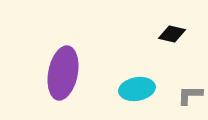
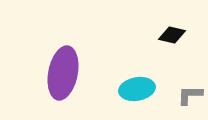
black diamond: moved 1 px down
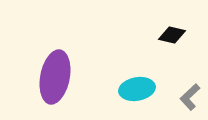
purple ellipse: moved 8 px left, 4 px down
gray L-shape: moved 2 px down; rotated 44 degrees counterclockwise
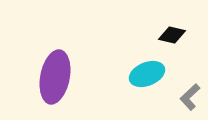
cyan ellipse: moved 10 px right, 15 px up; rotated 12 degrees counterclockwise
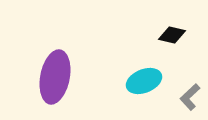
cyan ellipse: moved 3 px left, 7 px down
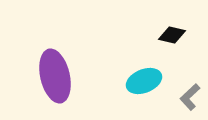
purple ellipse: moved 1 px up; rotated 24 degrees counterclockwise
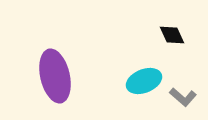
black diamond: rotated 52 degrees clockwise
gray L-shape: moved 7 px left; rotated 96 degrees counterclockwise
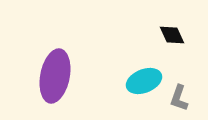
purple ellipse: rotated 24 degrees clockwise
gray L-shape: moved 4 px left, 1 px down; rotated 68 degrees clockwise
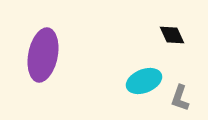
purple ellipse: moved 12 px left, 21 px up
gray L-shape: moved 1 px right
